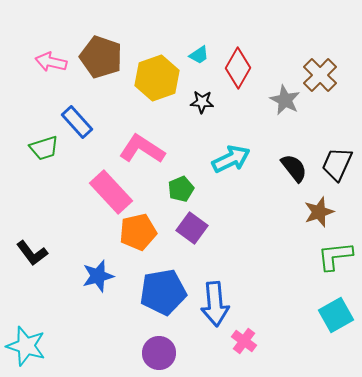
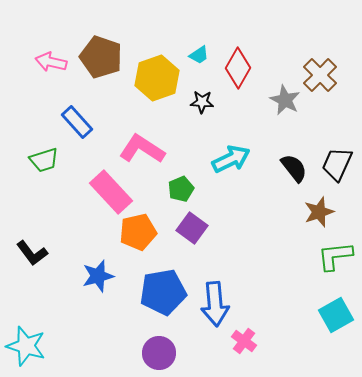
green trapezoid: moved 12 px down
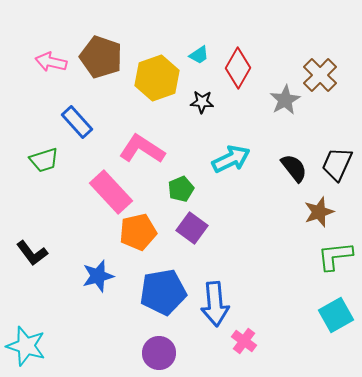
gray star: rotated 16 degrees clockwise
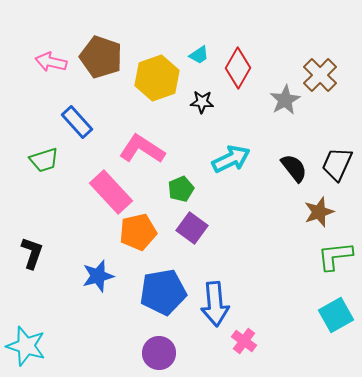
black L-shape: rotated 124 degrees counterclockwise
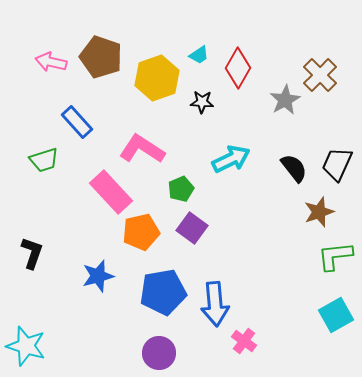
orange pentagon: moved 3 px right
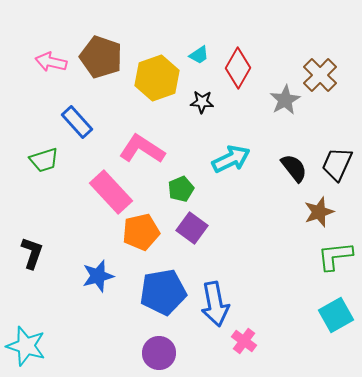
blue arrow: rotated 6 degrees counterclockwise
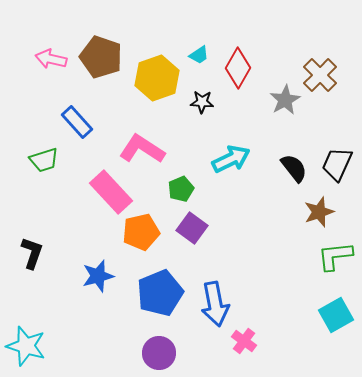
pink arrow: moved 3 px up
blue pentagon: moved 3 px left, 1 px down; rotated 12 degrees counterclockwise
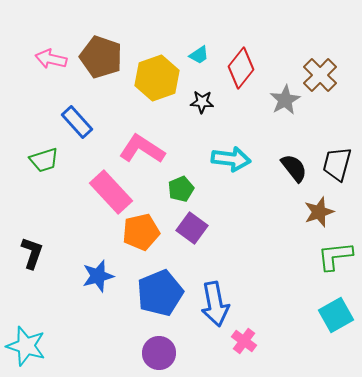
red diamond: moved 3 px right; rotated 9 degrees clockwise
cyan arrow: rotated 33 degrees clockwise
black trapezoid: rotated 9 degrees counterclockwise
